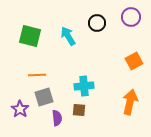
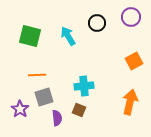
brown square: rotated 16 degrees clockwise
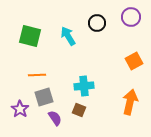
purple semicircle: moved 2 px left; rotated 28 degrees counterclockwise
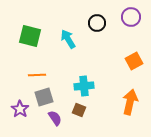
cyan arrow: moved 3 px down
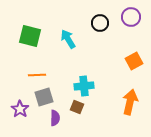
black circle: moved 3 px right
brown square: moved 2 px left, 3 px up
purple semicircle: rotated 35 degrees clockwise
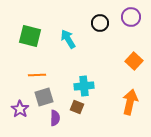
orange square: rotated 18 degrees counterclockwise
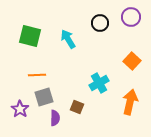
orange square: moved 2 px left
cyan cross: moved 15 px right, 3 px up; rotated 24 degrees counterclockwise
